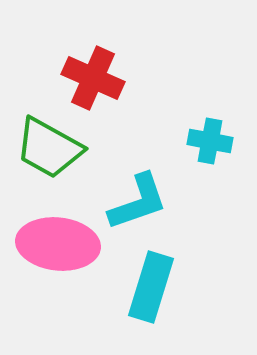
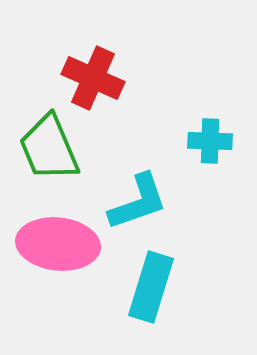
cyan cross: rotated 9 degrees counterclockwise
green trapezoid: rotated 38 degrees clockwise
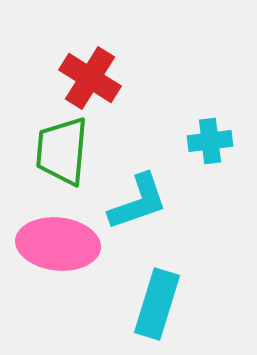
red cross: moved 3 px left; rotated 8 degrees clockwise
cyan cross: rotated 9 degrees counterclockwise
green trapezoid: moved 13 px right, 3 px down; rotated 28 degrees clockwise
cyan rectangle: moved 6 px right, 17 px down
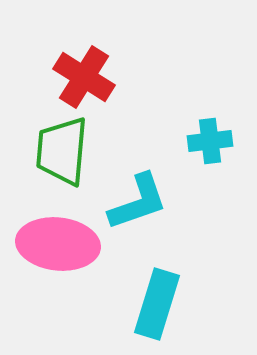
red cross: moved 6 px left, 1 px up
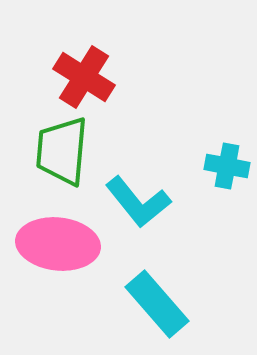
cyan cross: moved 17 px right, 25 px down; rotated 18 degrees clockwise
cyan L-shape: rotated 70 degrees clockwise
cyan rectangle: rotated 58 degrees counterclockwise
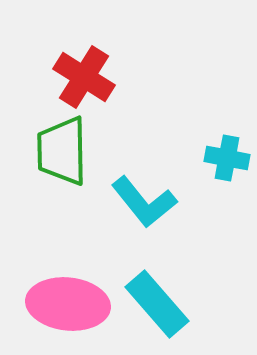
green trapezoid: rotated 6 degrees counterclockwise
cyan cross: moved 8 px up
cyan L-shape: moved 6 px right
pink ellipse: moved 10 px right, 60 px down
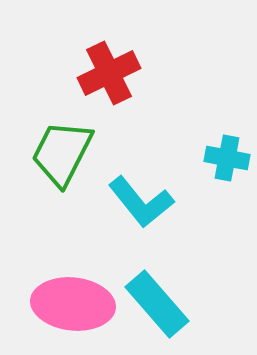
red cross: moved 25 px right, 4 px up; rotated 32 degrees clockwise
green trapezoid: moved 2 px down; rotated 28 degrees clockwise
cyan L-shape: moved 3 px left
pink ellipse: moved 5 px right
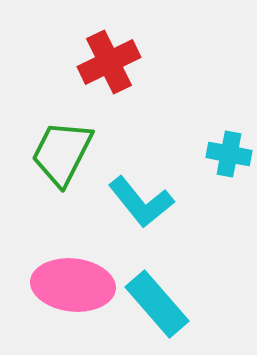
red cross: moved 11 px up
cyan cross: moved 2 px right, 4 px up
pink ellipse: moved 19 px up
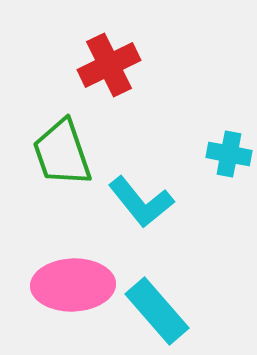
red cross: moved 3 px down
green trapezoid: rotated 46 degrees counterclockwise
pink ellipse: rotated 8 degrees counterclockwise
cyan rectangle: moved 7 px down
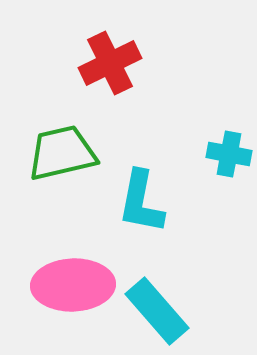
red cross: moved 1 px right, 2 px up
green trapezoid: rotated 96 degrees clockwise
cyan L-shape: rotated 50 degrees clockwise
